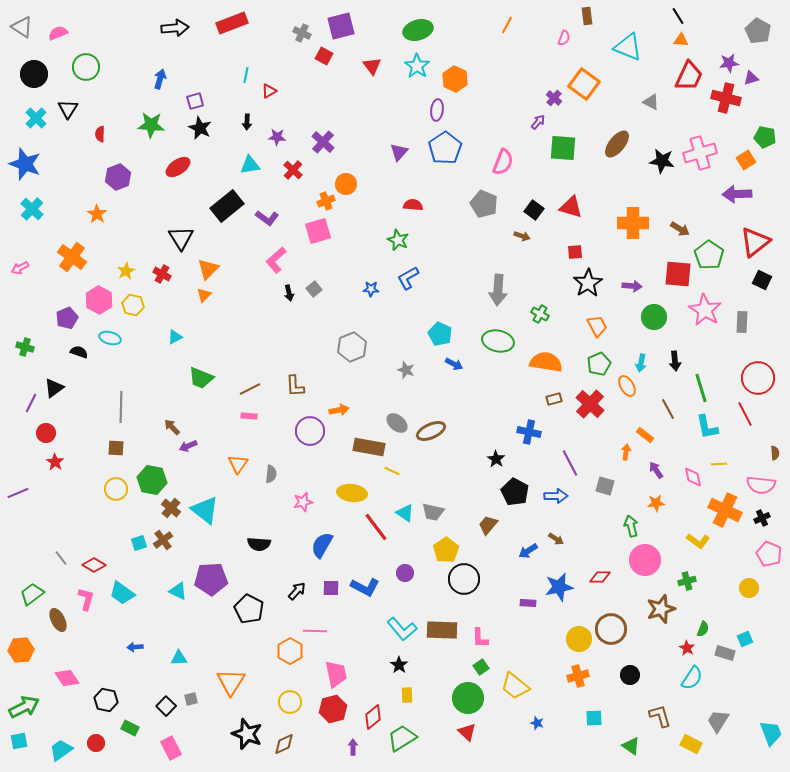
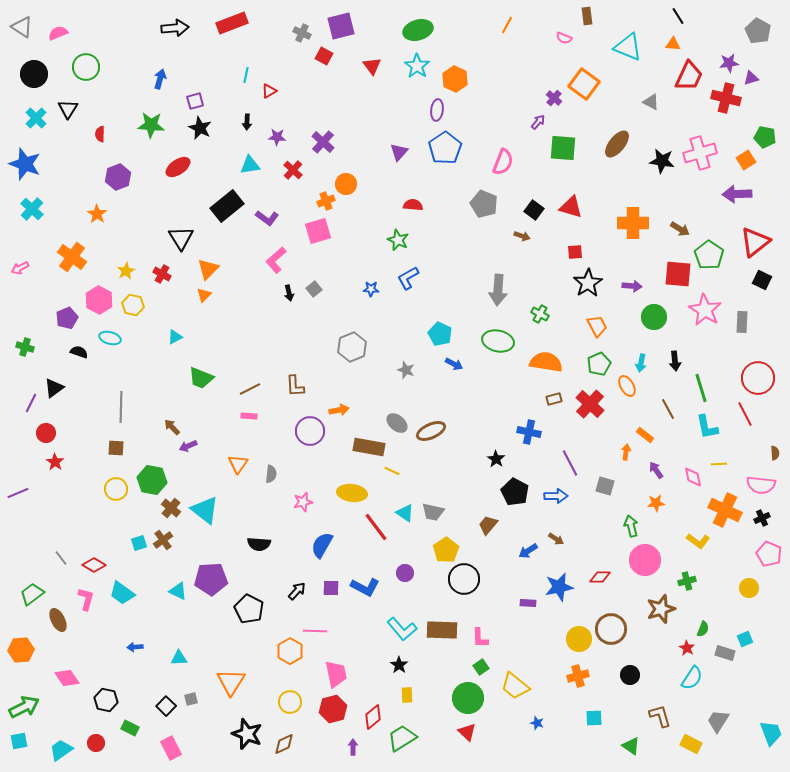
pink semicircle at (564, 38): rotated 91 degrees clockwise
orange triangle at (681, 40): moved 8 px left, 4 px down
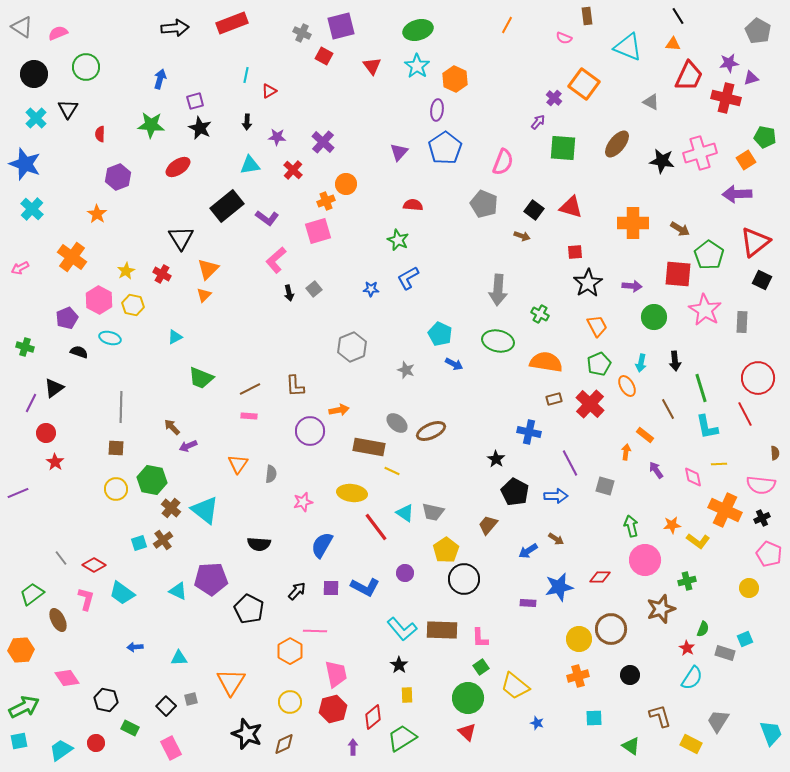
orange star at (656, 503): moved 16 px right, 22 px down
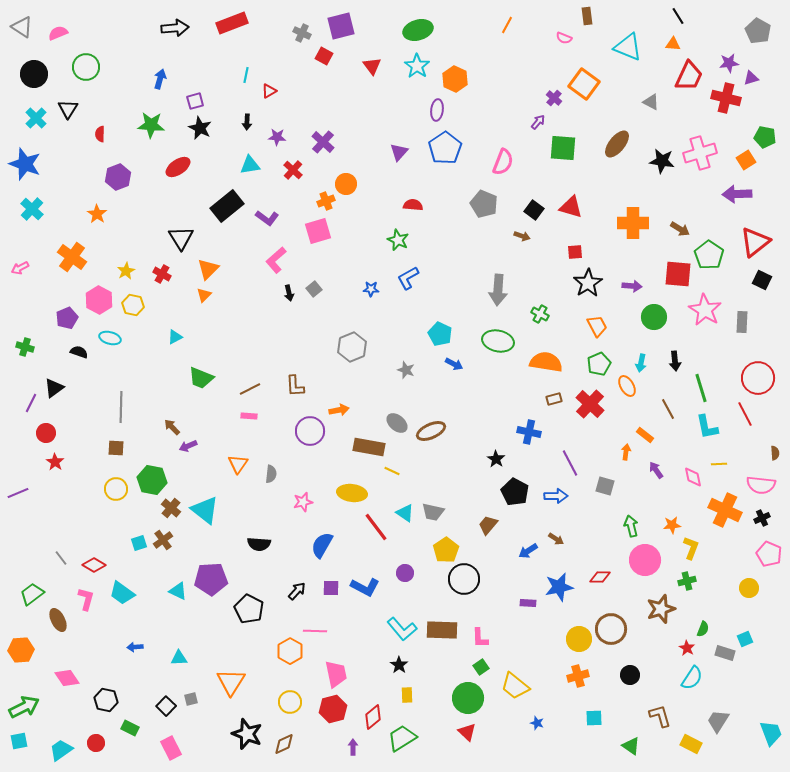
yellow L-shape at (698, 541): moved 7 px left, 7 px down; rotated 105 degrees counterclockwise
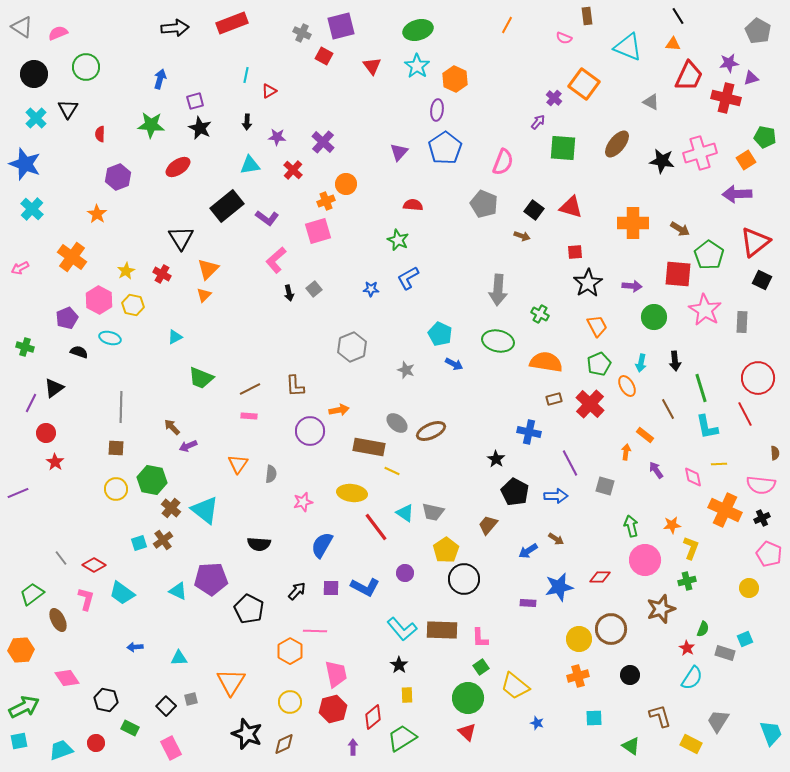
cyan trapezoid at (61, 750): rotated 15 degrees clockwise
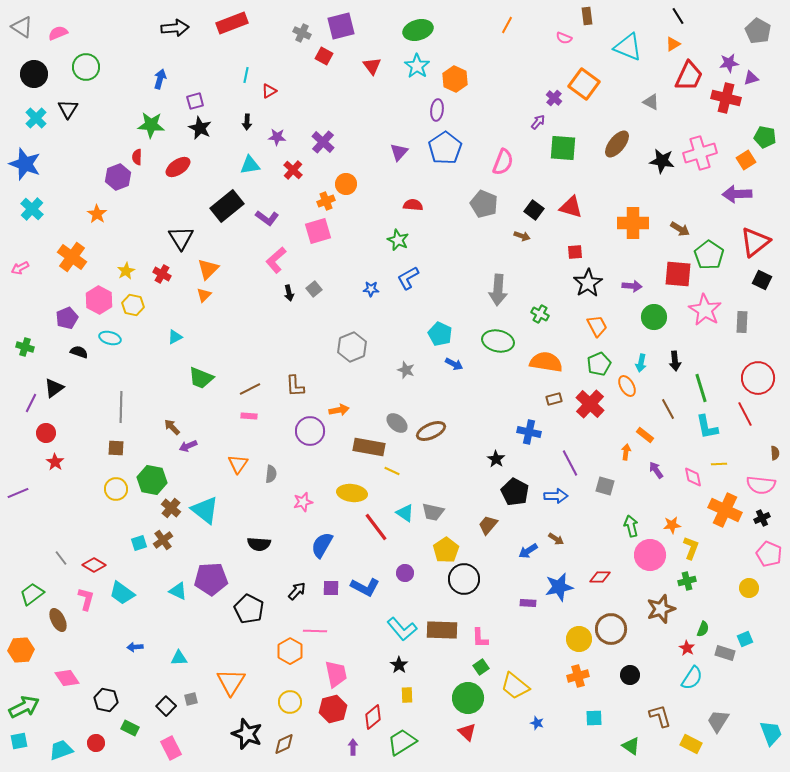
orange triangle at (673, 44): rotated 35 degrees counterclockwise
red semicircle at (100, 134): moved 37 px right, 23 px down
pink circle at (645, 560): moved 5 px right, 5 px up
green trapezoid at (402, 738): moved 4 px down
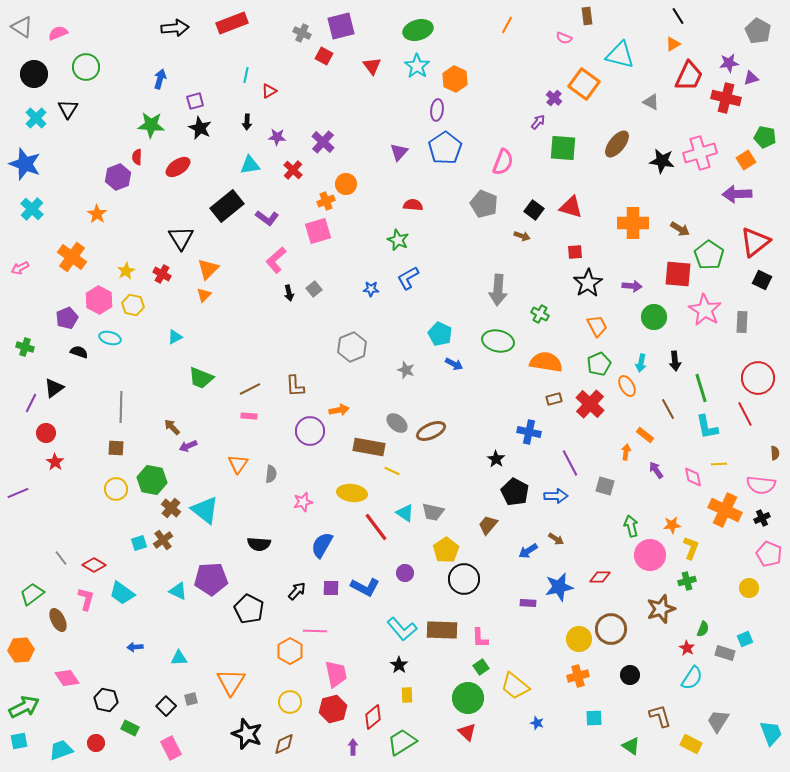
cyan triangle at (628, 47): moved 8 px left, 8 px down; rotated 8 degrees counterclockwise
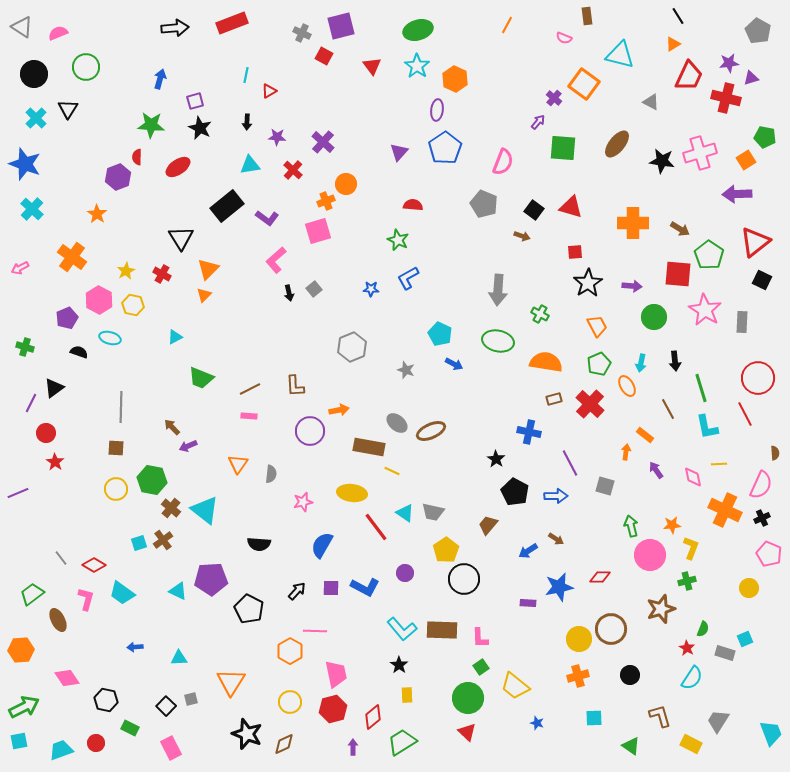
pink semicircle at (761, 485): rotated 72 degrees counterclockwise
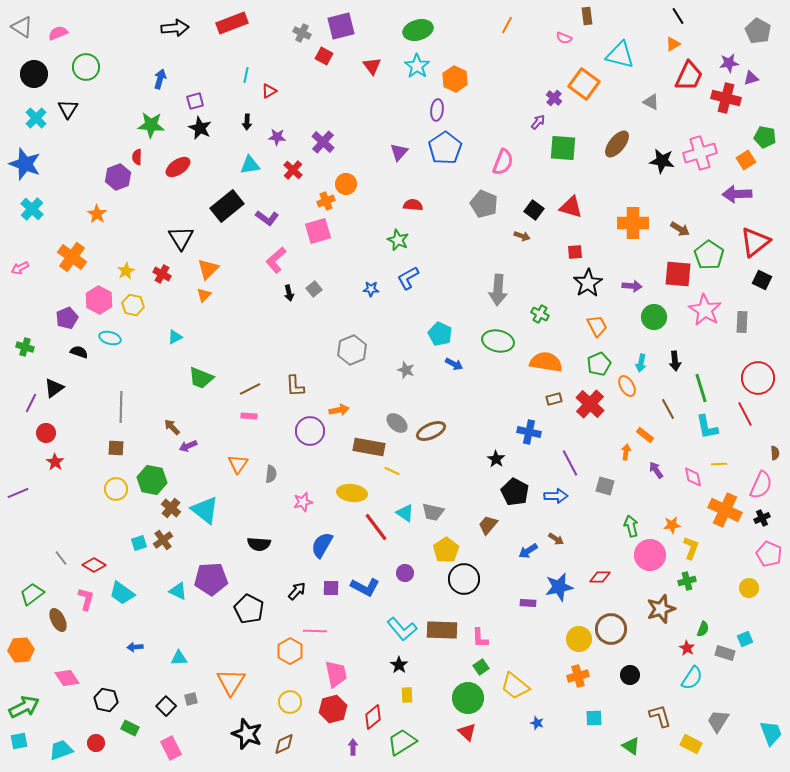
gray hexagon at (352, 347): moved 3 px down
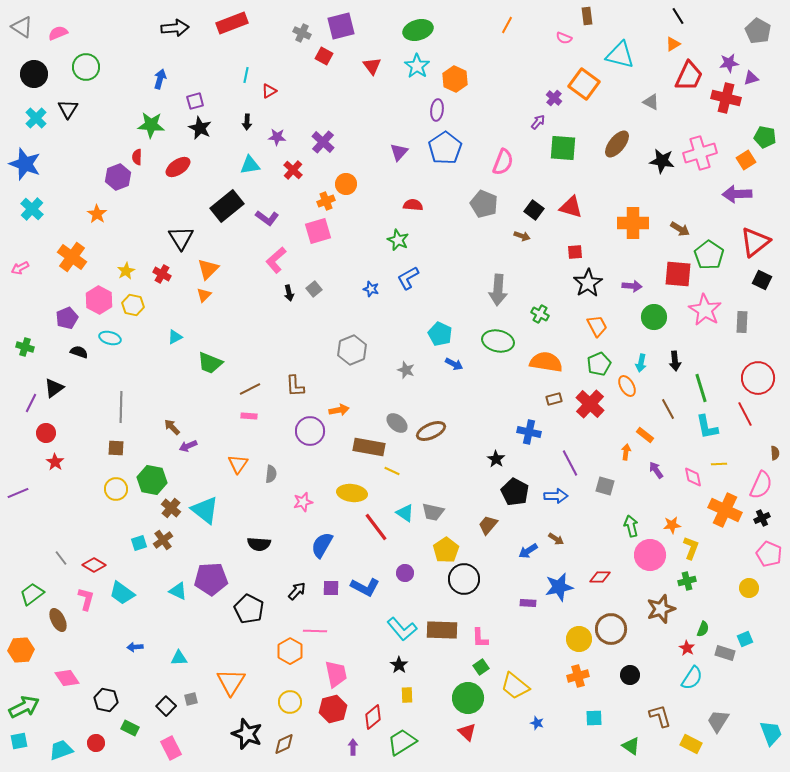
blue star at (371, 289): rotated 14 degrees clockwise
green trapezoid at (201, 378): moved 9 px right, 15 px up
